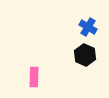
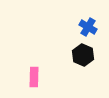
black hexagon: moved 2 px left
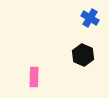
blue cross: moved 2 px right, 9 px up
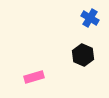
pink rectangle: rotated 72 degrees clockwise
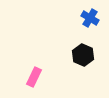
pink rectangle: rotated 48 degrees counterclockwise
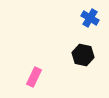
black hexagon: rotated 10 degrees counterclockwise
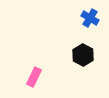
black hexagon: rotated 15 degrees clockwise
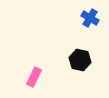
black hexagon: moved 3 px left, 5 px down; rotated 15 degrees counterclockwise
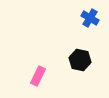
pink rectangle: moved 4 px right, 1 px up
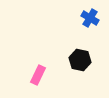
pink rectangle: moved 1 px up
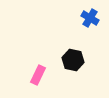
black hexagon: moved 7 px left
